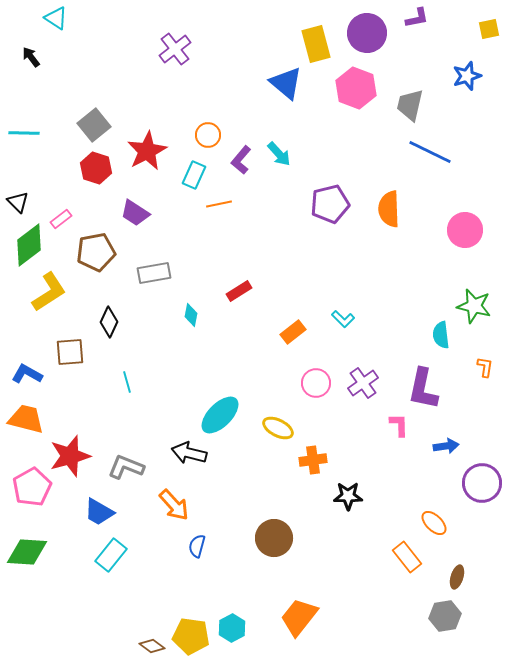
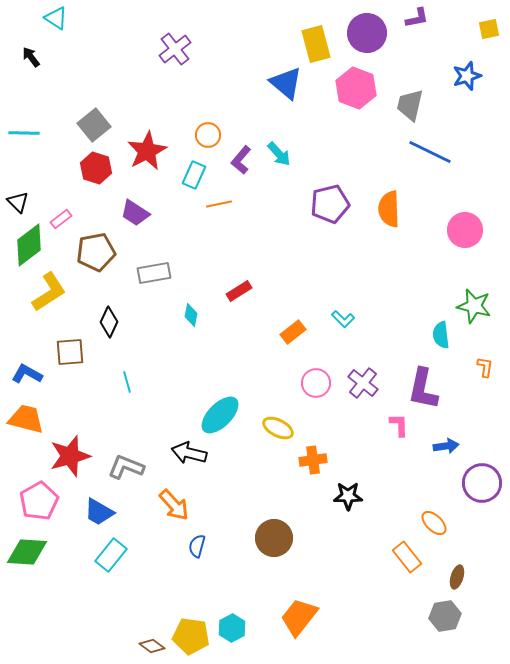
purple cross at (363, 383): rotated 16 degrees counterclockwise
pink pentagon at (32, 487): moved 7 px right, 14 px down
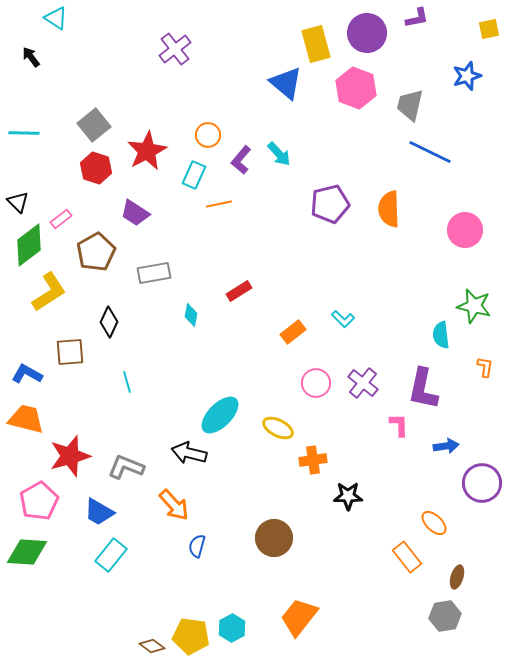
brown pentagon at (96, 252): rotated 18 degrees counterclockwise
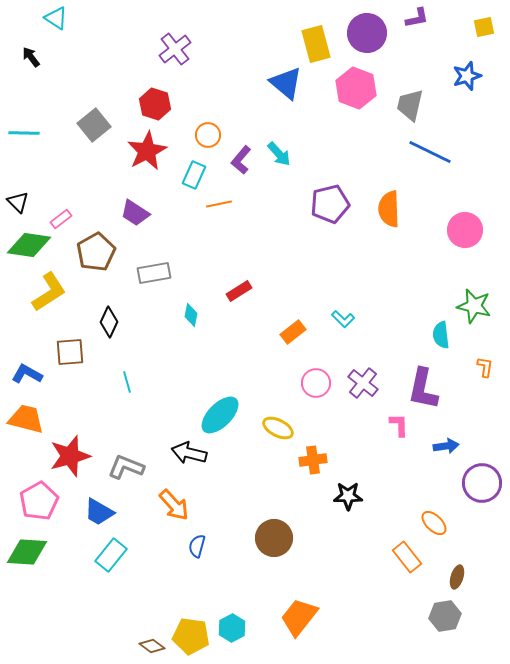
yellow square at (489, 29): moved 5 px left, 2 px up
red hexagon at (96, 168): moved 59 px right, 64 px up
green diamond at (29, 245): rotated 45 degrees clockwise
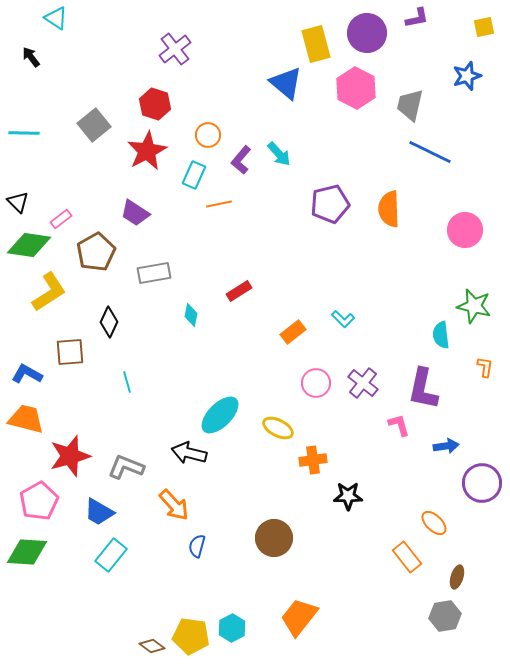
pink hexagon at (356, 88): rotated 6 degrees clockwise
pink L-shape at (399, 425): rotated 15 degrees counterclockwise
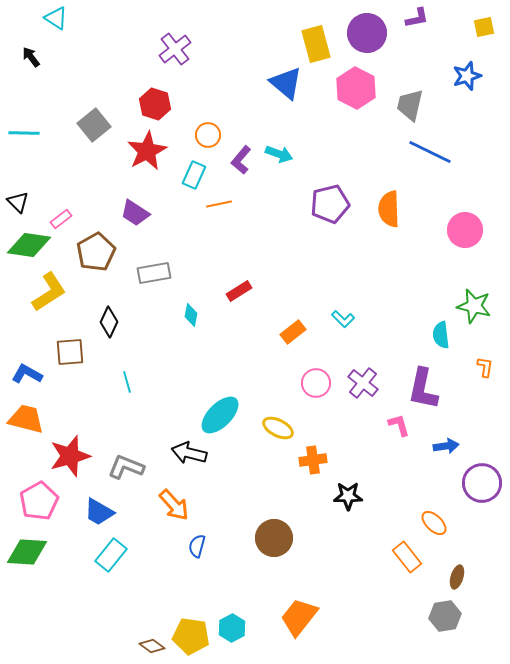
cyan arrow at (279, 154): rotated 28 degrees counterclockwise
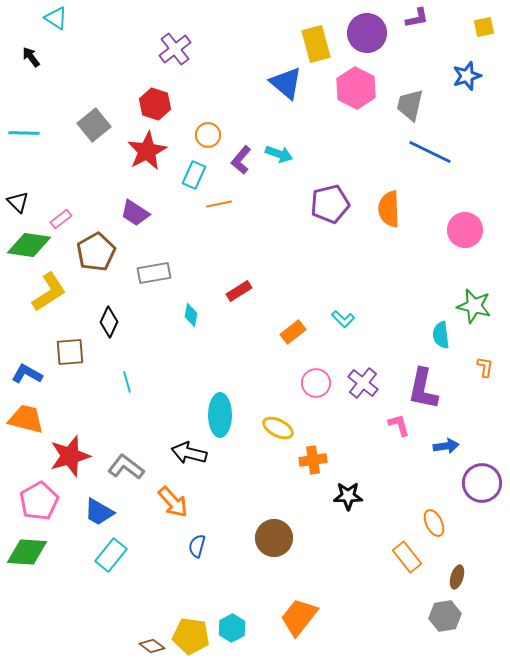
cyan ellipse at (220, 415): rotated 45 degrees counterclockwise
gray L-shape at (126, 467): rotated 15 degrees clockwise
orange arrow at (174, 505): moved 1 px left, 3 px up
orange ellipse at (434, 523): rotated 20 degrees clockwise
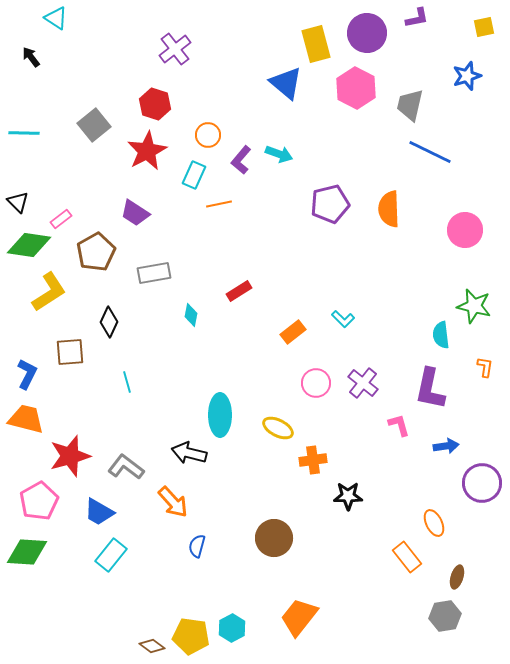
blue L-shape at (27, 374): rotated 88 degrees clockwise
purple L-shape at (423, 389): moved 7 px right
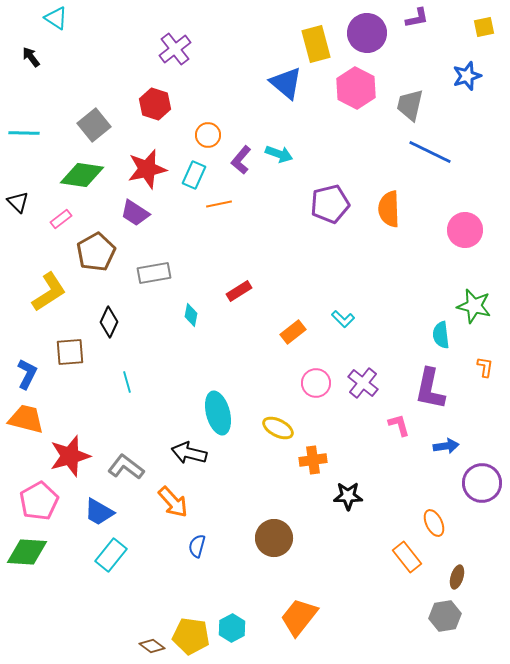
red star at (147, 151): moved 18 px down; rotated 15 degrees clockwise
green diamond at (29, 245): moved 53 px right, 70 px up
cyan ellipse at (220, 415): moved 2 px left, 2 px up; rotated 15 degrees counterclockwise
